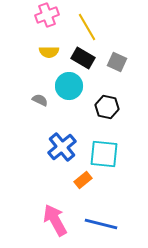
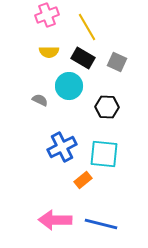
black hexagon: rotated 10 degrees counterclockwise
blue cross: rotated 12 degrees clockwise
pink arrow: rotated 60 degrees counterclockwise
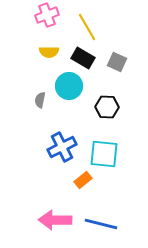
gray semicircle: rotated 105 degrees counterclockwise
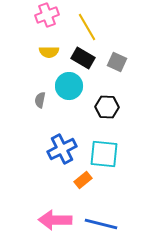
blue cross: moved 2 px down
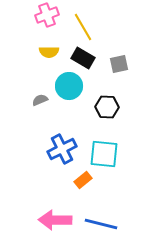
yellow line: moved 4 px left
gray square: moved 2 px right, 2 px down; rotated 36 degrees counterclockwise
gray semicircle: rotated 56 degrees clockwise
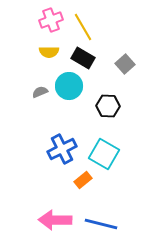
pink cross: moved 4 px right, 5 px down
gray square: moved 6 px right; rotated 30 degrees counterclockwise
gray semicircle: moved 8 px up
black hexagon: moved 1 px right, 1 px up
cyan square: rotated 24 degrees clockwise
